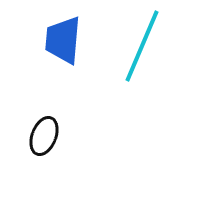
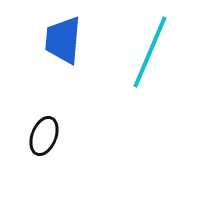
cyan line: moved 8 px right, 6 px down
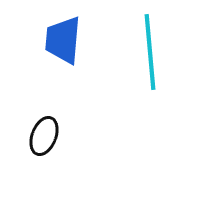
cyan line: rotated 28 degrees counterclockwise
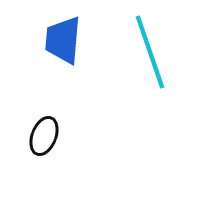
cyan line: rotated 14 degrees counterclockwise
